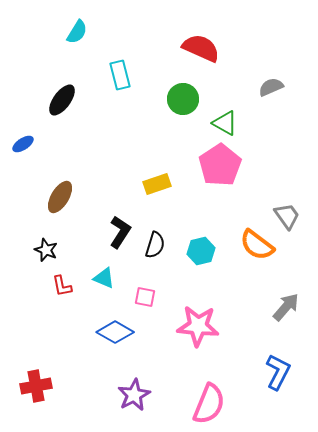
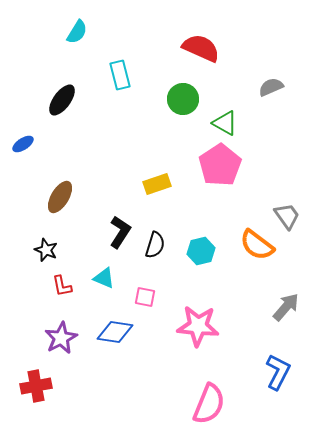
blue diamond: rotated 21 degrees counterclockwise
purple star: moved 73 px left, 57 px up
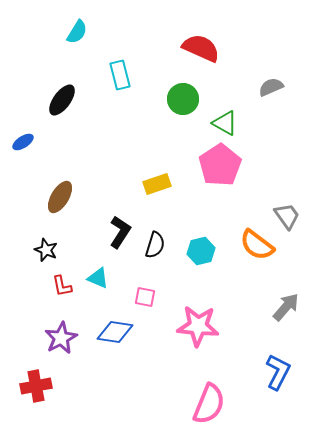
blue ellipse: moved 2 px up
cyan triangle: moved 6 px left
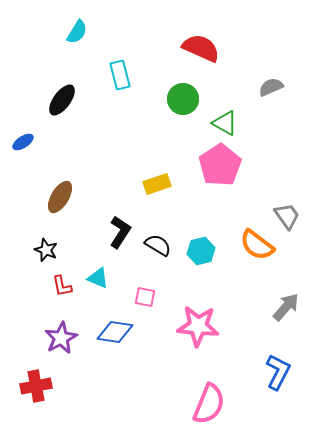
black semicircle: moved 3 px right; rotated 76 degrees counterclockwise
